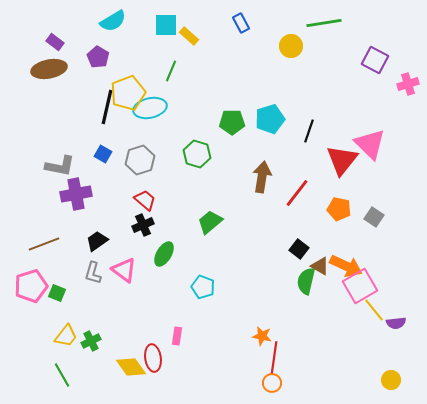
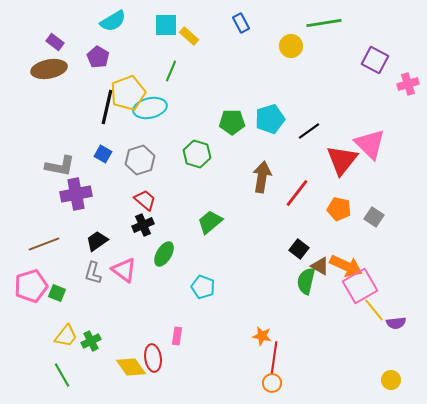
black line at (309, 131): rotated 35 degrees clockwise
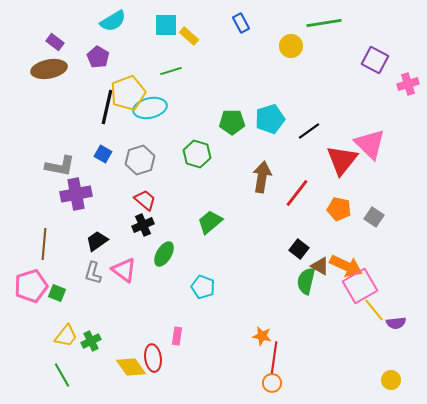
green line at (171, 71): rotated 50 degrees clockwise
brown line at (44, 244): rotated 64 degrees counterclockwise
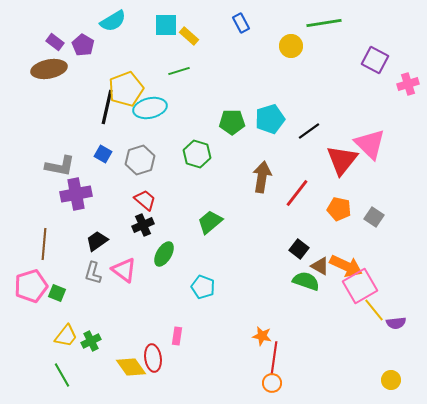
purple pentagon at (98, 57): moved 15 px left, 12 px up
green line at (171, 71): moved 8 px right
yellow pentagon at (128, 93): moved 2 px left, 4 px up
green semicircle at (306, 281): rotated 96 degrees clockwise
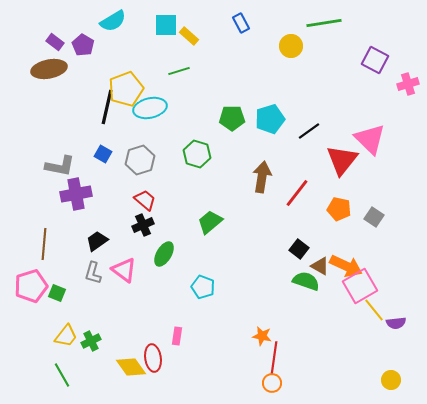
green pentagon at (232, 122): moved 4 px up
pink triangle at (370, 144): moved 5 px up
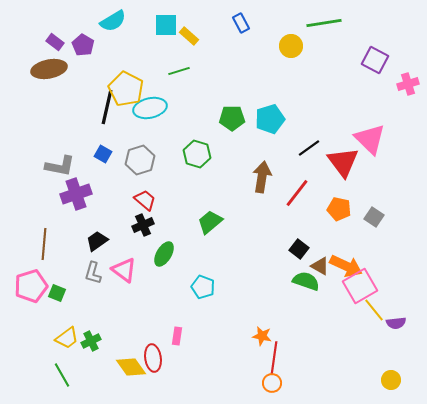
yellow pentagon at (126, 89): rotated 24 degrees counterclockwise
black line at (309, 131): moved 17 px down
red triangle at (342, 160): moved 1 px right, 2 px down; rotated 16 degrees counterclockwise
purple cross at (76, 194): rotated 8 degrees counterclockwise
yellow trapezoid at (66, 336): moved 1 px right, 2 px down; rotated 15 degrees clockwise
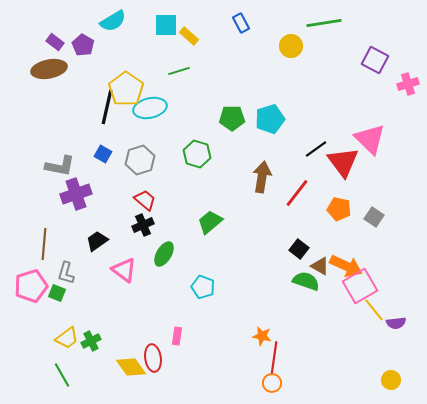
yellow pentagon at (126, 89): rotated 8 degrees clockwise
black line at (309, 148): moved 7 px right, 1 px down
gray L-shape at (93, 273): moved 27 px left
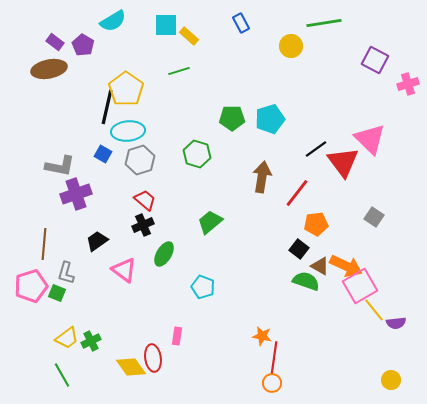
cyan ellipse at (150, 108): moved 22 px left, 23 px down; rotated 8 degrees clockwise
orange pentagon at (339, 209): moved 23 px left, 15 px down; rotated 20 degrees counterclockwise
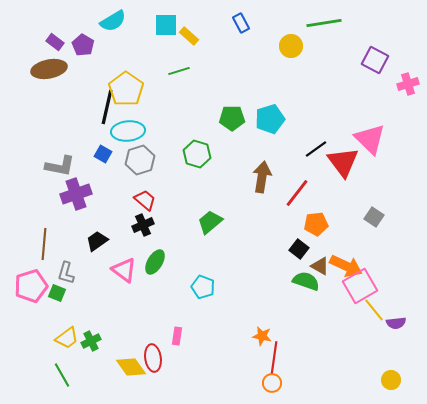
green ellipse at (164, 254): moved 9 px left, 8 px down
